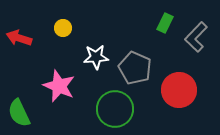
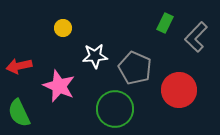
red arrow: moved 28 px down; rotated 30 degrees counterclockwise
white star: moved 1 px left, 1 px up
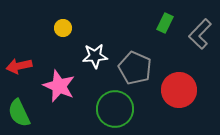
gray L-shape: moved 4 px right, 3 px up
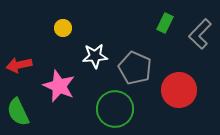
red arrow: moved 1 px up
green semicircle: moved 1 px left, 1 px up
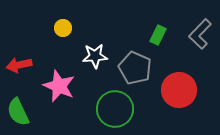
green rectangle: moved 7 px left, 12 px down
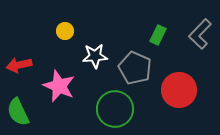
yellow circle: moved 2 px right, 3 px down
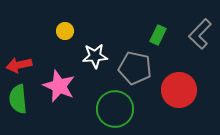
gray pentagon: rotated 12 degrees counterclockwise
green semicircle: moved 13 px up; rotated 20 degrees clockwise
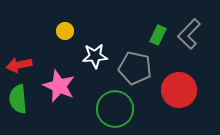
gray L-shape: moved 11 px left
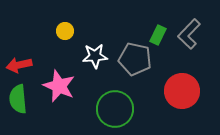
gray pentagon: moved 9 px up
red circle: moved 3 px right, 1 px down
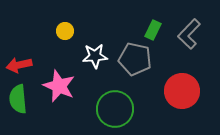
green rectangle: moved 5 px left, 5 px up
